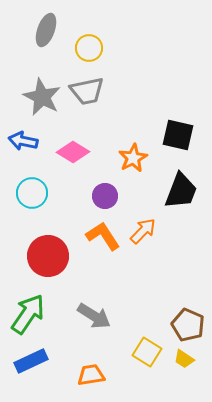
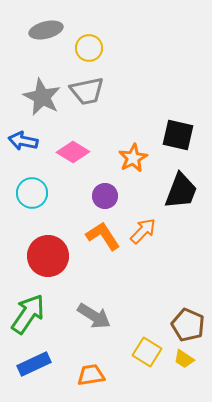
gray ellipse: rotated 56 degrees clockwise
blue rectangle: moved 3 px right, 3 px down
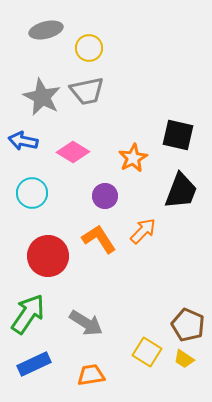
orange L-shape: moved 4 px left, 3 px down
gray arrow: moved 8 px left, 7 px down
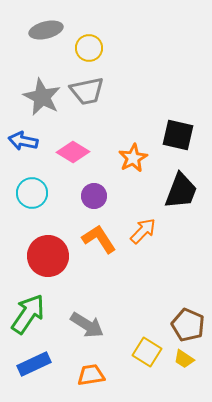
purple circle: moved 11 px left
gray arrow: moved 1 px right, 2 px down
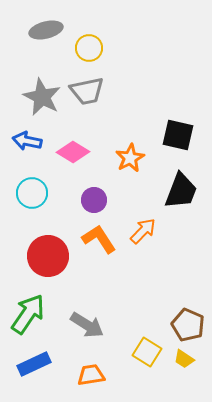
blue arrow: moved 4 px right
orange star: moved 3 px left
purple circle: moved 4 px down
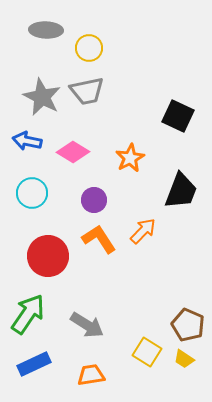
gray ellipse: rotated 16 degrees clockwise
black square: moved 19 px up; rotated 12 degrees clockwise
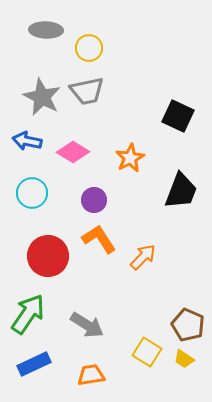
orange arrow: moved 26 px down
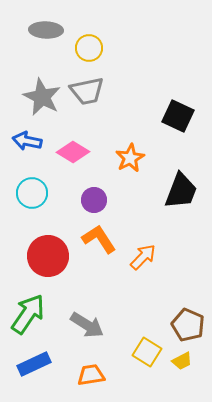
yellow trapezoid: moved 2 px left, 2 px down; rotated 60 degrees counterclockwise
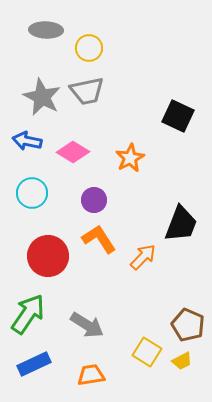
black trapezoid: moved 33 px down
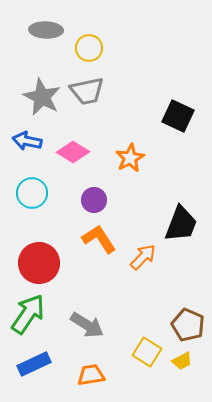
red circle: moved 9 px left, 7 px down
